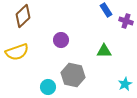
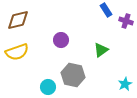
brown diamond: moved 5 px left, 4 px down; rotated 30 degrees clockwise
green triangle: moved 3 px left, 1 px up; rotated 35 degrees counterclockwise
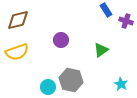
gray hexagon: moved 2 px left, 5 px down
cyan star: moved 4 px left; rotated 16 degrees counterclockwise
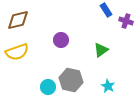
cyan star: moved 13 px left, 2 px down
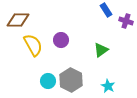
brown diamond: rotated 15 degrees clockwise
yellow semicircle: moved 16 px right, 7 px up; rotated 100 degrees counterclockwise
gray hexagon: rotated 15 degrees clockwise
cyan circle: moved 6 px up
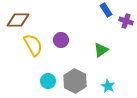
gray hexagon: moved 4 px right, 1 px down
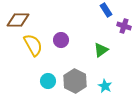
purple cross: moved 2 px left, 5 px down
cyan star: moved 3 px left
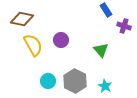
brown diamond: moved 4 px right, 1 px up; rotated 10 degrees clockwise
green triangle: rotated 35 degrees counterclockwise
